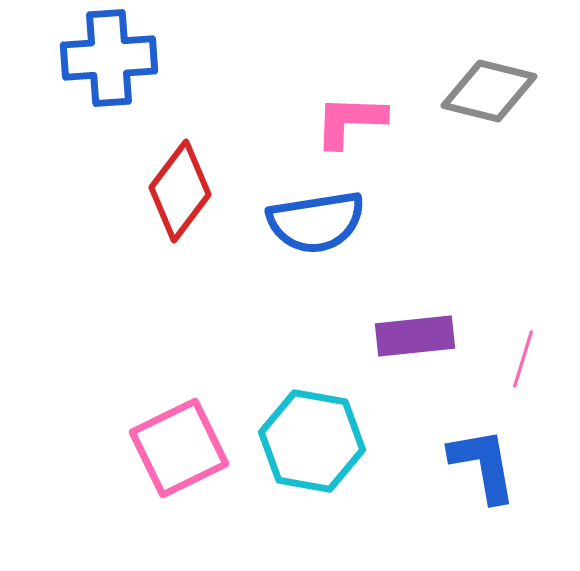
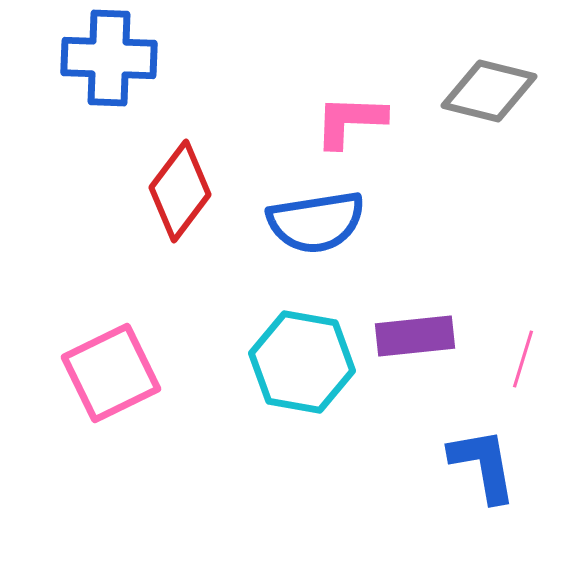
blue cross: rotated 6 degrees clockwise
cyan hexagon: moved 10 px left, 79 px up
pink square: moved 68 px left, 75 px up
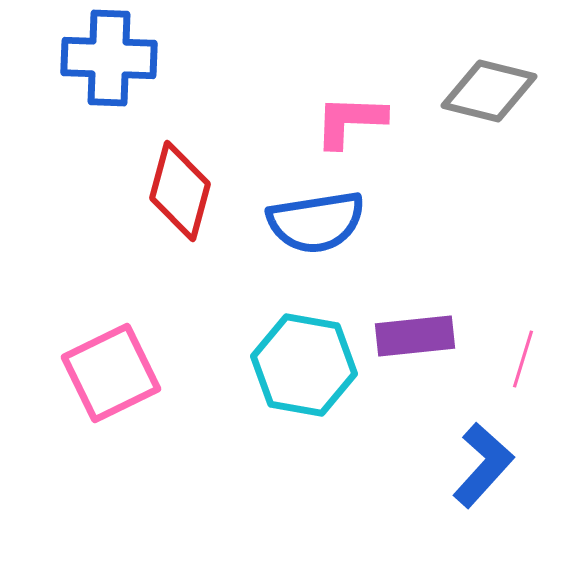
red diamond: rotated 22 degrees counterclockwise
cyan hexagon: moved 2 px right, 3 px down
blue L-shape: rotated 52 degrees clockwise
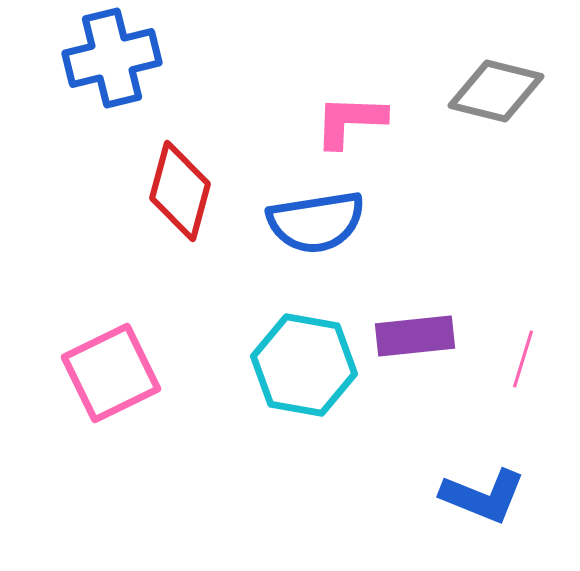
blue cross: moved 3 px right; rotated 16 degrees counterclockwise
gray diamond: moved 7 px right
blue L-shape: moved 31 px down; rotated 70 degrees clockwise
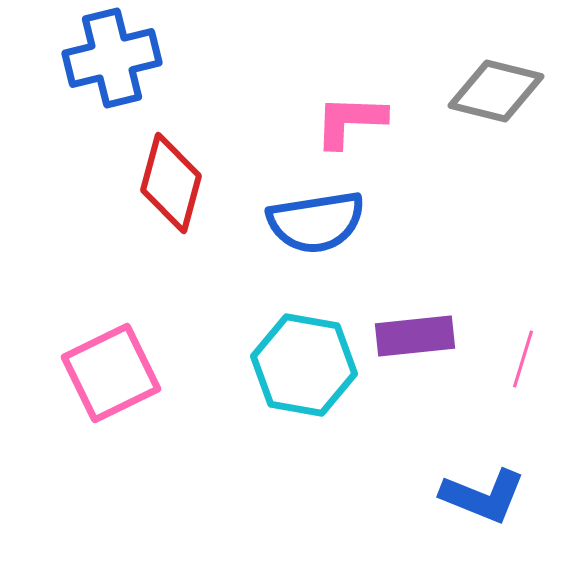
red diamond: moved 9 px left, 8 px up
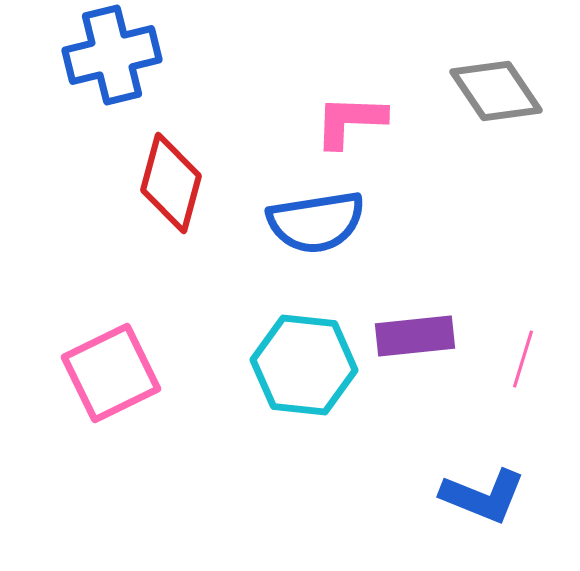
blue cross: moved 3 px up
gray diamond: rotated 42 degrees clockwise
cyan hexagon: rotated 4 degrees counterclockwise
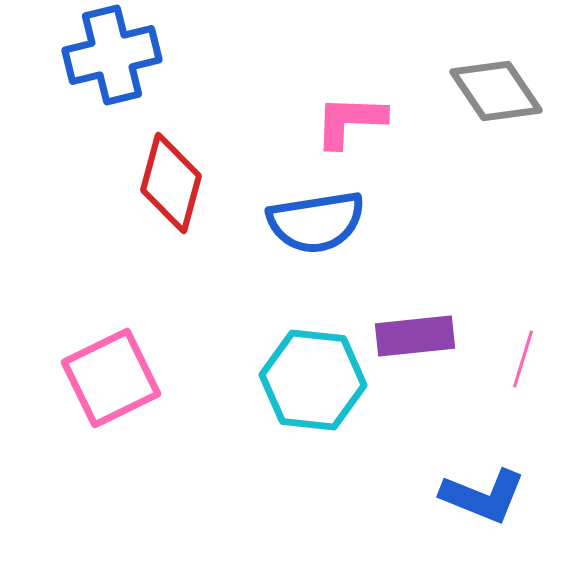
cyan hexagon: moved 9 px right, 15 px down
pink square: moved 5 px down
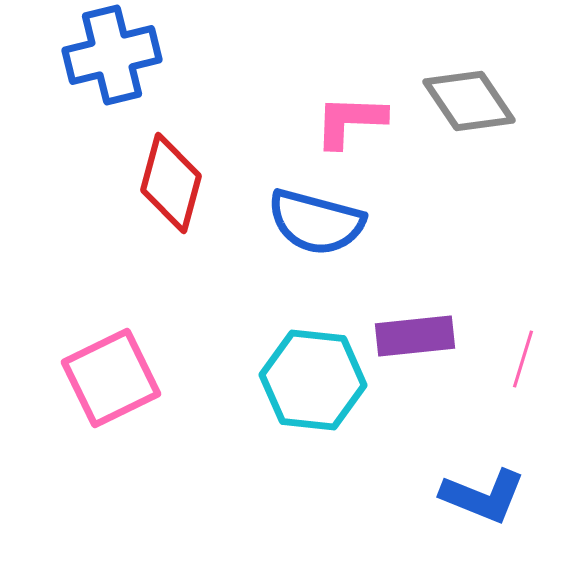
gray diamond: moved 27 px left, 10 px down
blue semicircle: rotated 24 degrees clockwise
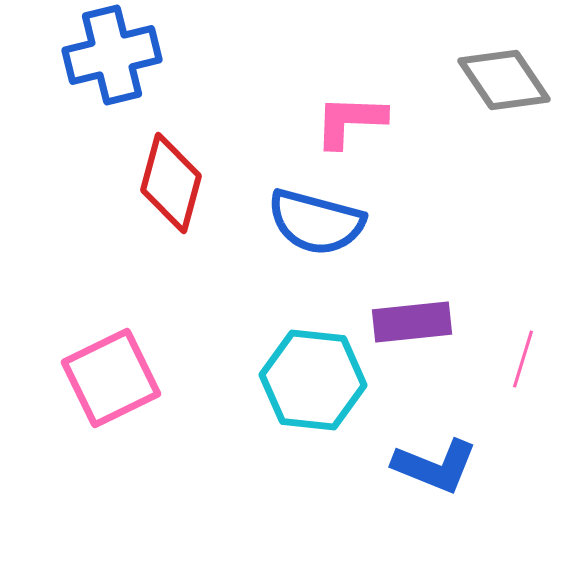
gray diamond: moved 35 px right, 21 px up
purple rectangle: moved 3 px left, 14 px up
blue L-shape: moved 48 px left, 30 px up
